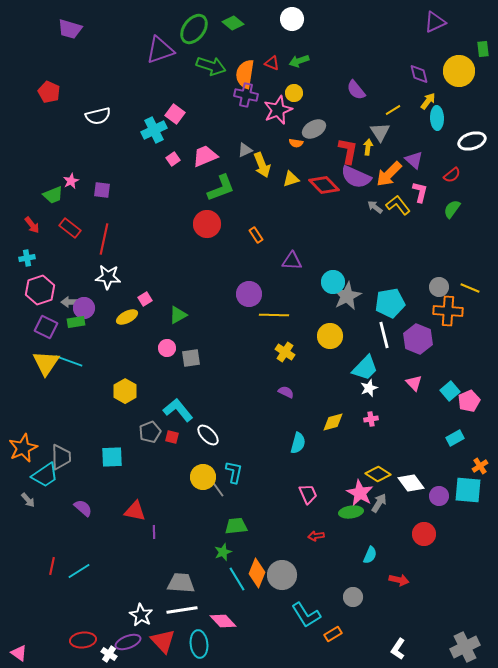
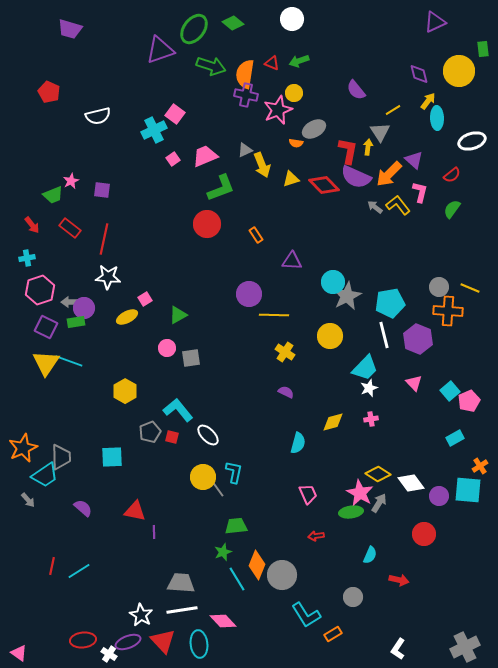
orange diamond at (257, 573): moved 8 px up
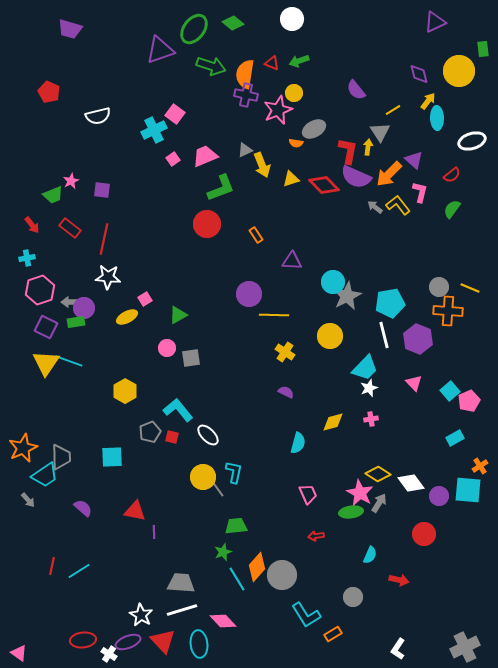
orange diamond at (257, 565): moved 2 px down; rotated 20 degrees clockwise
white line at (182, 610): rotated 8 degrees counterclockwise
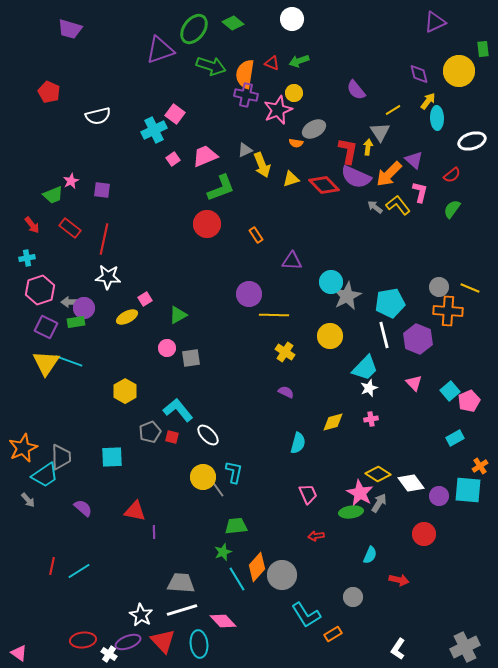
cyan circle at (333, 282): moved 2 px left
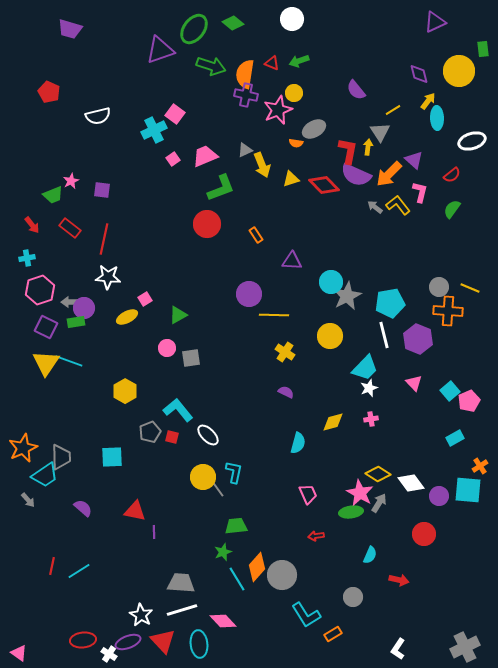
purple semicircle at (356, 177): moved 2 px up
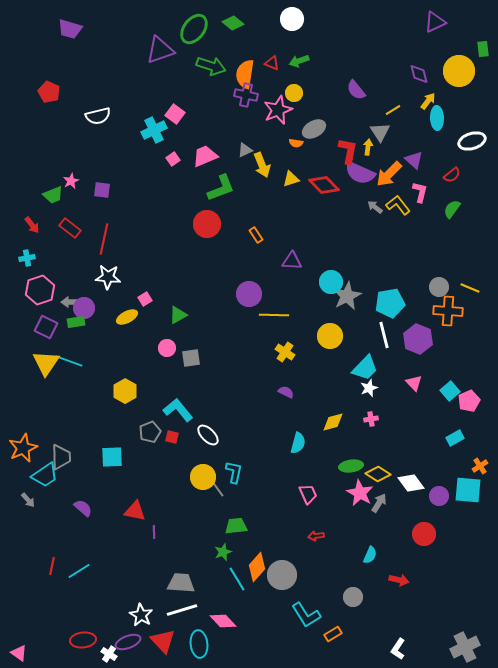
purple semicircle at (356, 175): moved 4 px right, 2 px up
green ellipse at (351, 512): moved 46 px up
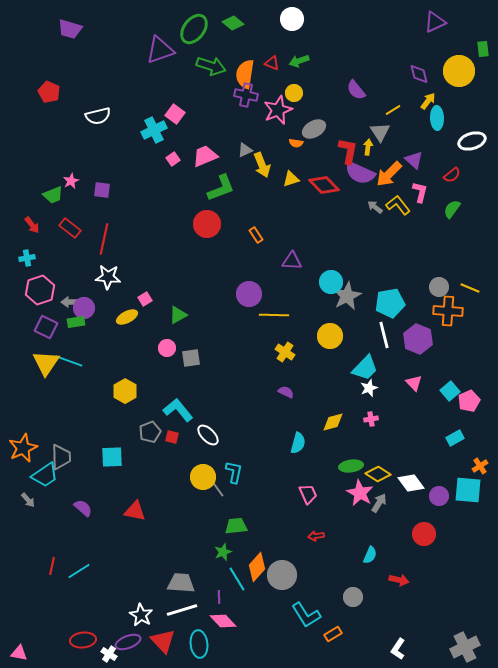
purple line at (154, 532): moved 65 px right, 65 px down
pink triangle at (19, 653): rotated 24 degrees counterclockwise
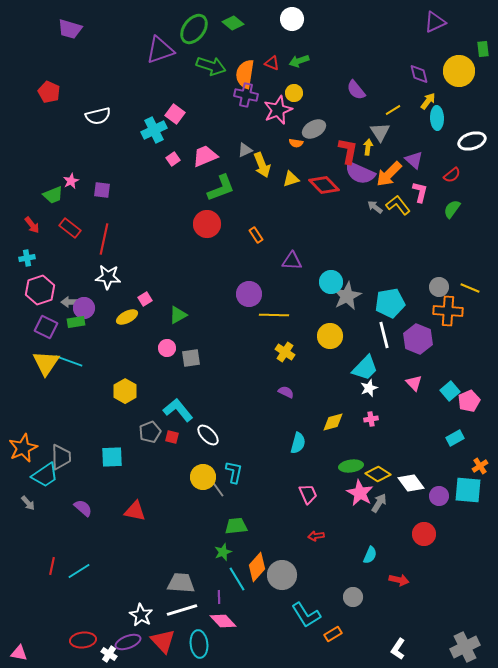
gray arrow at (28, 500): moved 3 px down
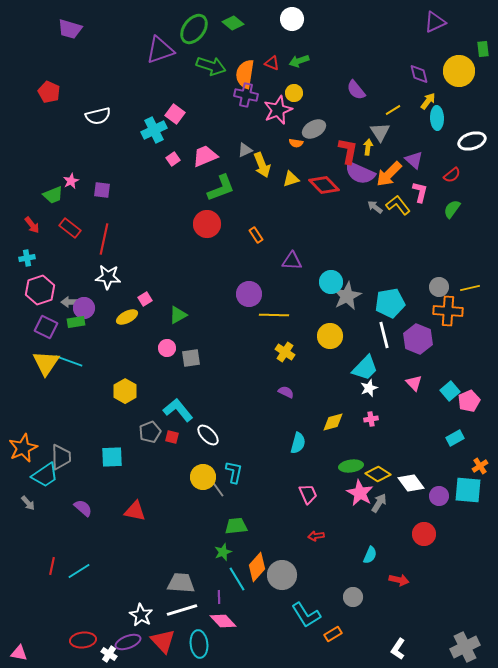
yellow line at (470, 288): rotated 36 degrees counterclockwise
